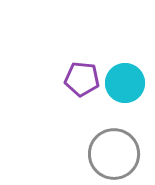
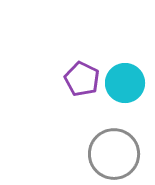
purple pentagon: rotated 20 degrees clockwise
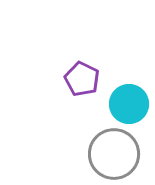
cyan circle: moved 4 px right, 21 px down
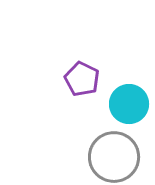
gray circle: moved 3 px down
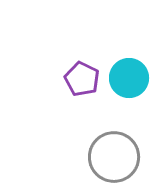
cyan circle: moved 26 px up
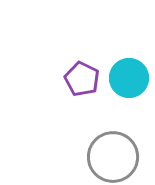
gray circle: moved 1 px left
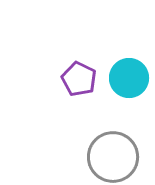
purple pentagon: moved 3 px left
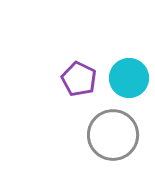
gray circle: moved 22 px up
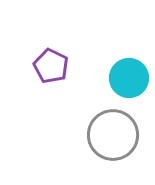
purple pentagon: moved 28 px left, 13 px up
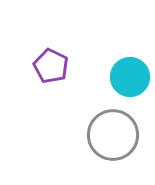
cyan circle: moved 1 px right, 1 px up
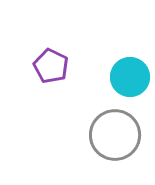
gray circle: moved 2 px right
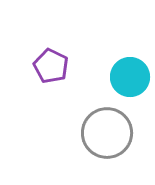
gray circle: moved 8 px left, 2 px up
